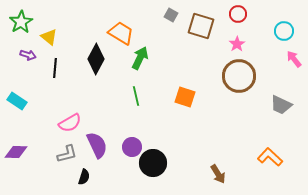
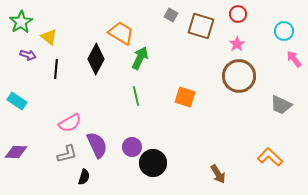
black line: moved 1 px right, 1 px down
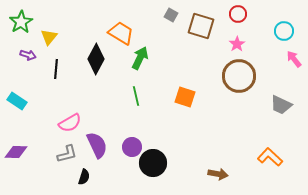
yellow triangle: rotated 30 degrees clockwise
brown arrow: rotated 48 degrees counterclockwise
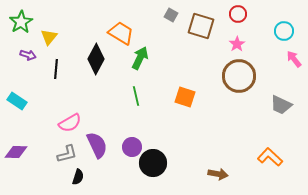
black semicircle: moved 6 px left
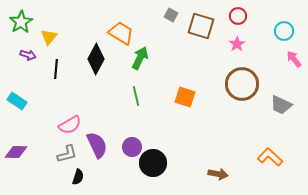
red circle: moved 2 px down
brown circle: moved 3 px right, 8 px down
pink semicircle: moved 2 px down
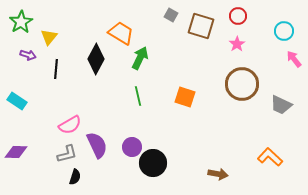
green line: moved 2 px right
black semicircle: moved 3 px left
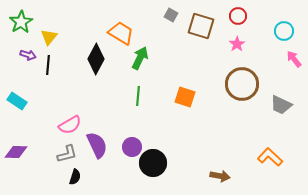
black line: moved 8 px left, 4 px up
green line: rotated 18 degrees clockwise
brown arrow: moved 2 px right, 2 px down
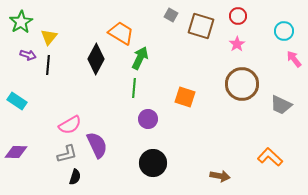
green line: moved 4 px left, 8 px up
purple circle: moved 16 px right, 28 px up
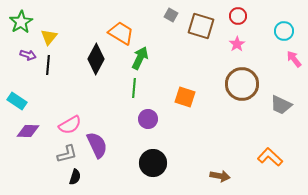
purple diamond: moved 12 px right, 21 px up
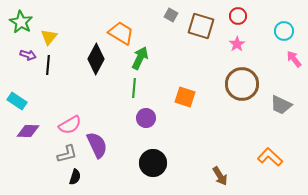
green star: rotated 10 degrees counterclockwise
purple circle: moved 2 px left, 1 px up
brown arrow: rotated 48 degrees clockwise
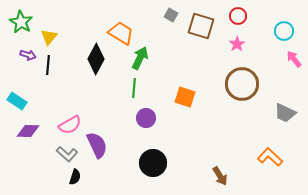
gray trapezoid: moved 4 px right, 8 px down
gray L-shape: rotated 55 degrees clockwise
